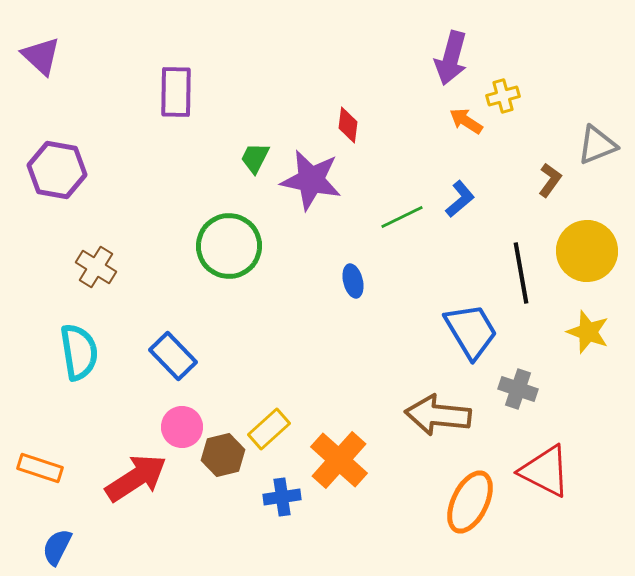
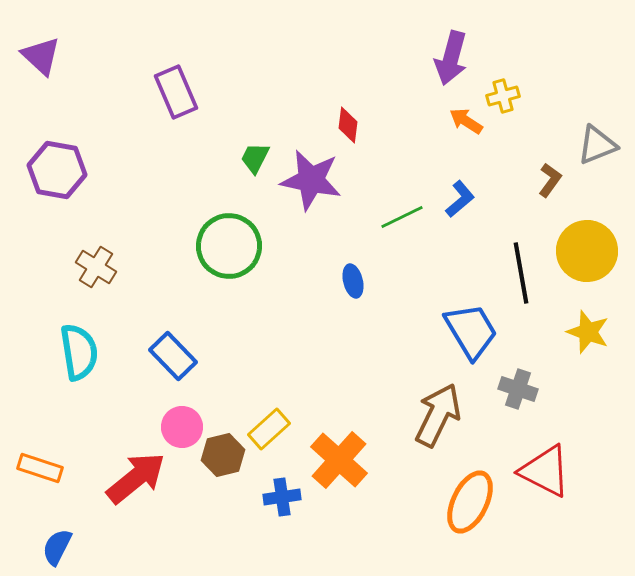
purple rectangle: rotated 24 degrees counterclockwise
brown arrow: rotated 110 degrees clockwise
red arrow: rotated 6 degrees counterclockwise
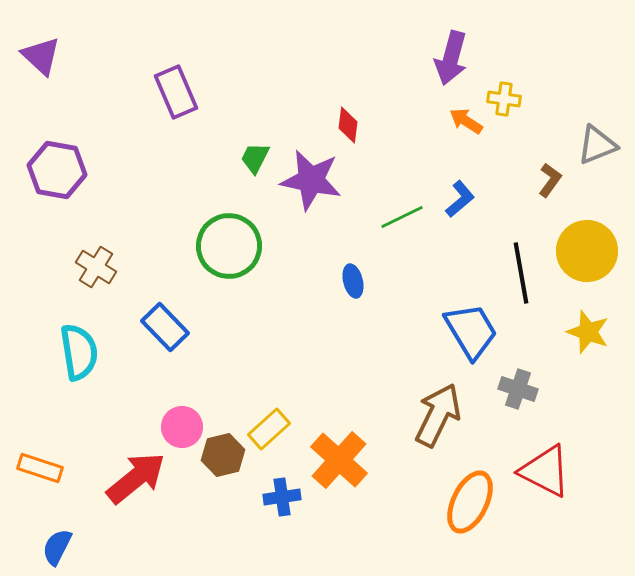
yellow cross: moved 1 px right, 3 px down; rotated 24 degrees clockwise
blue rectangle: moved 8 px left, 29 px up
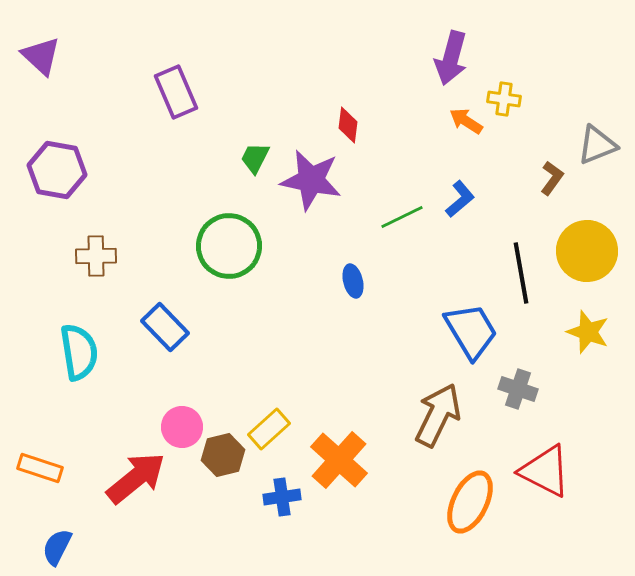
brown L-shape: moved 2 px right, 2 px up
brown cross: moved 11 px up; rotated 33 degrees counterclockwise
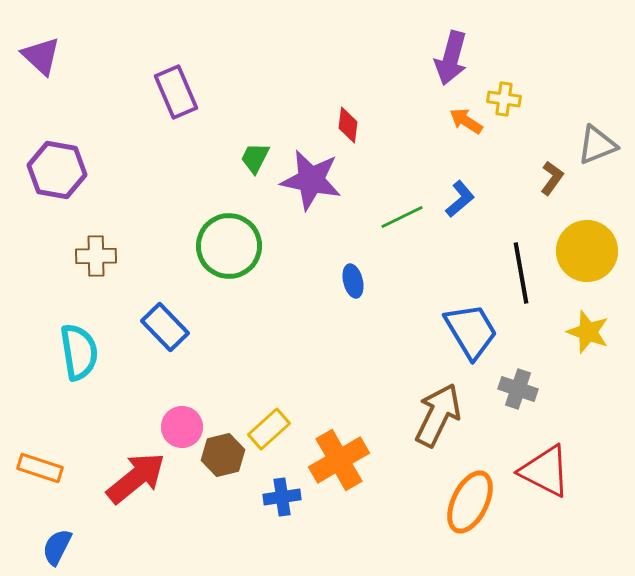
orange cross: rotated 18 degrees clockwise
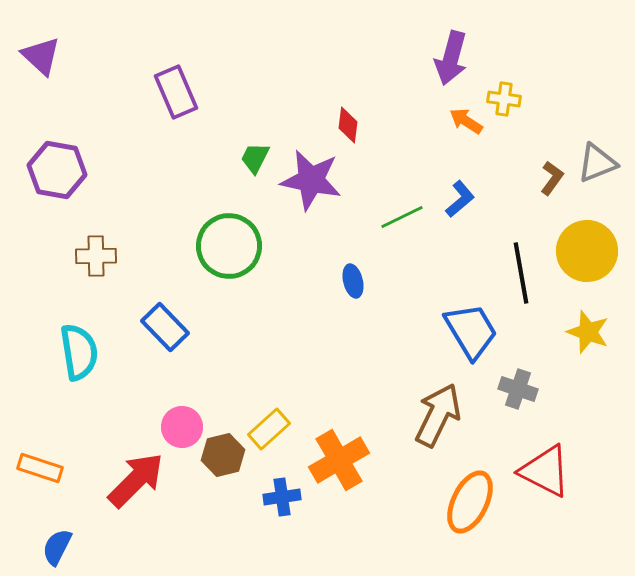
gray triangle: moved 18 px down
red arrow: moved 2 px down; rotated 6 degrees counterclockwise
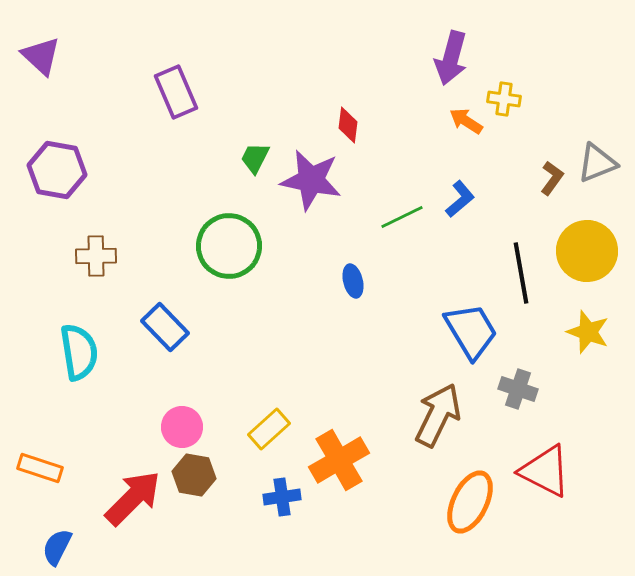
brown hexagon: moved 29 px left, 20 px down; rotated 24 degrees clockwise
red arrow: moved 3 px left, 18 px down
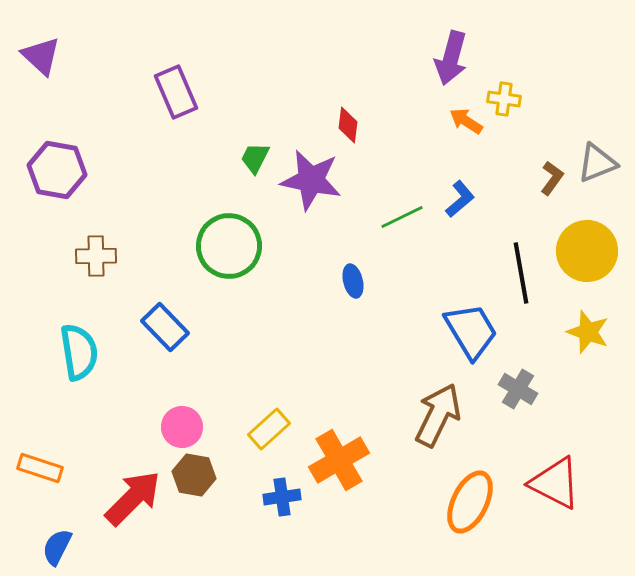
gray cross: rotated 12 degrees clockwise
red triangle: moved 10 px right, 12 px down
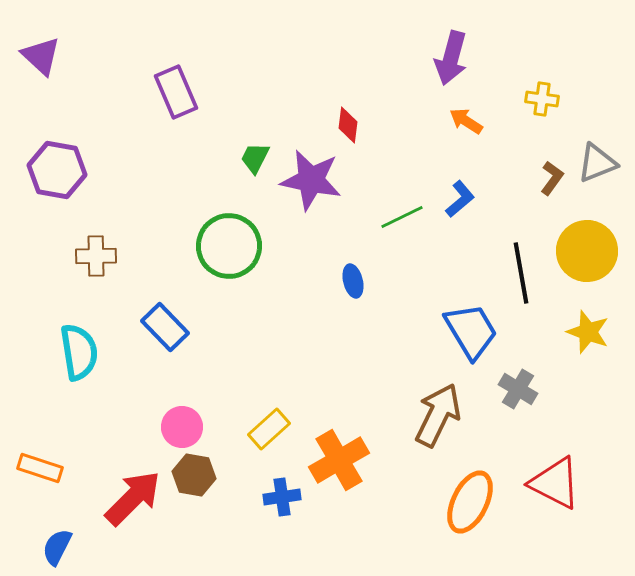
yellow cross: moved 38 px right
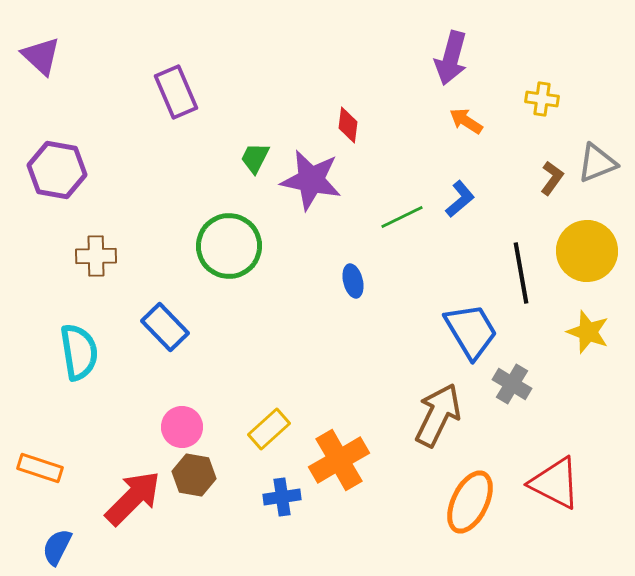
gray cross: moved 6 px left, 5 px up
